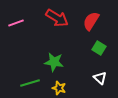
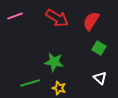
pink line: moved 1 px left, 7 px up
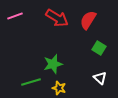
red semicircle: moved 3 px left, 1 px up
green star: moved 1 px left, 2 px down; rotated 24 degrees counterclockwise
green line: moved 1 px right, 1 px up
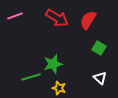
green line: moved 5 px up
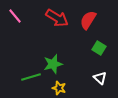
pink line: rotated 70 degrees clockwise
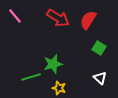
red arrow: moved 1 px right
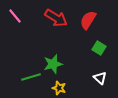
red arrow: moved 2 px left
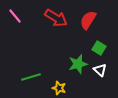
green star: moved 25 px right
white triangle: moved 8 px up
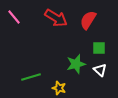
pink line: moved 1 px left, 1 px down
green square: rotated 32 degrees counterclockwise
green star: moved 2 px left
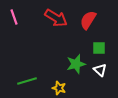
pink line: rotated 21 degrees clockwise
green line: moved 4 px left, 4 px down
